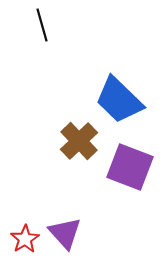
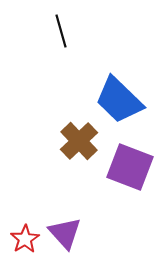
black line: moved 19 px right, 6 px down
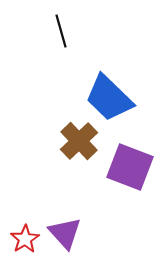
blue trapezoid: moved 10 px left, 2 px up
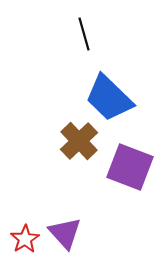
black line: moved 23 px right, 3 px down
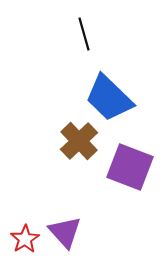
purple triangle: moved 1 px up
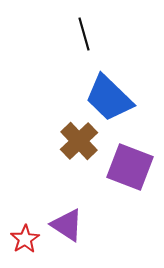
purple triangle: moved 2 px right, 7 px up; rotated 15 degrees counterclockwise
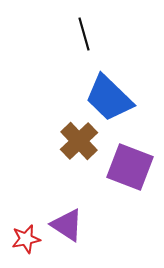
red star: moved 1 px right; rotated 20 degrees clockwise
